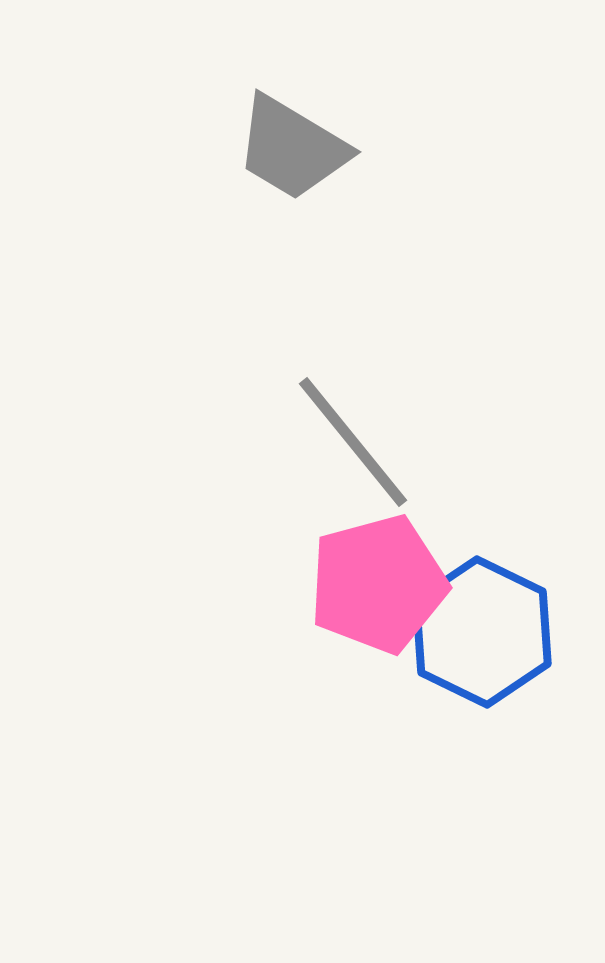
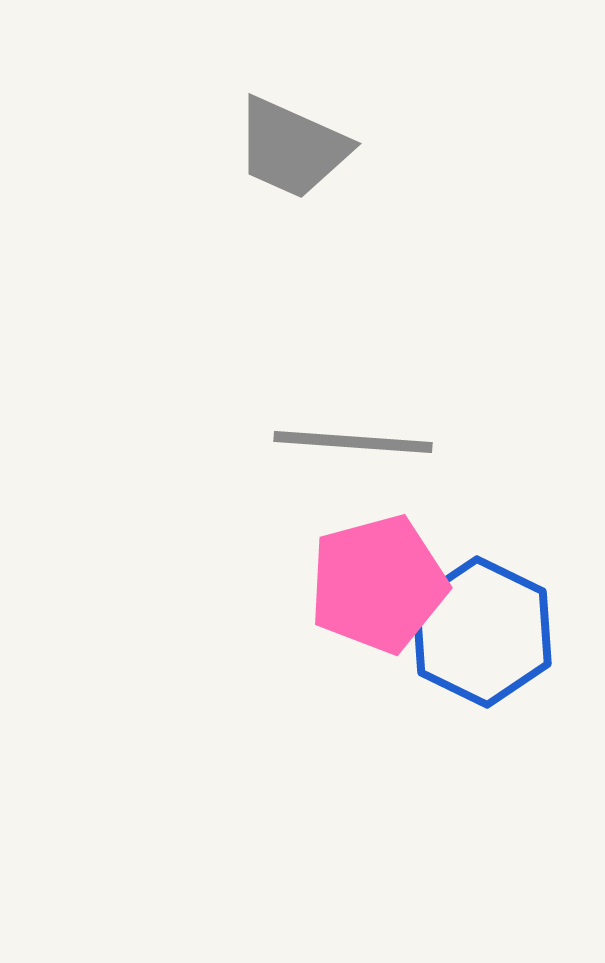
gray trapezoid: rotated 7 degrees counterclockwise
gray line: rotated 47 degrees counterclockwise
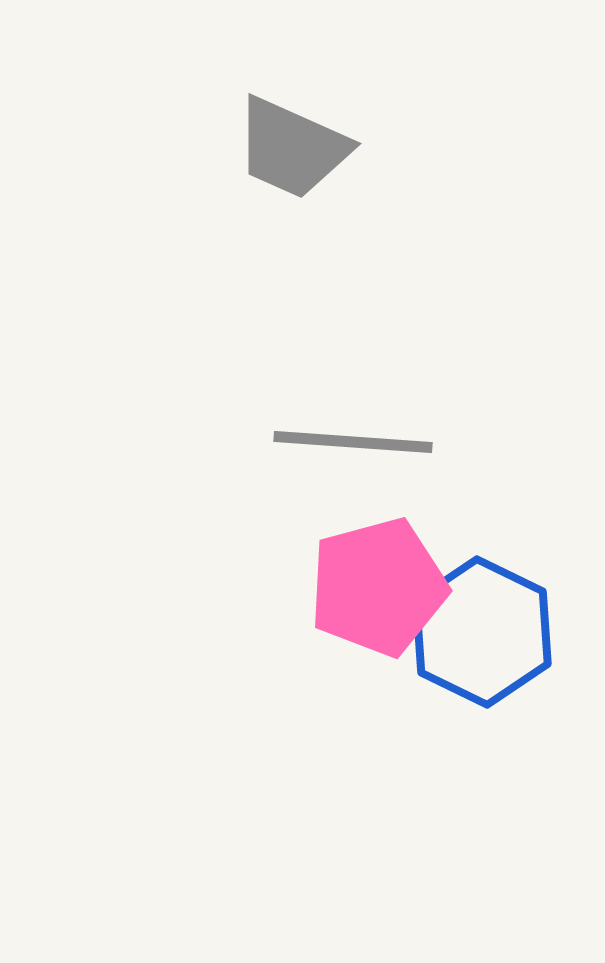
pink pentagon: moved 3 px down
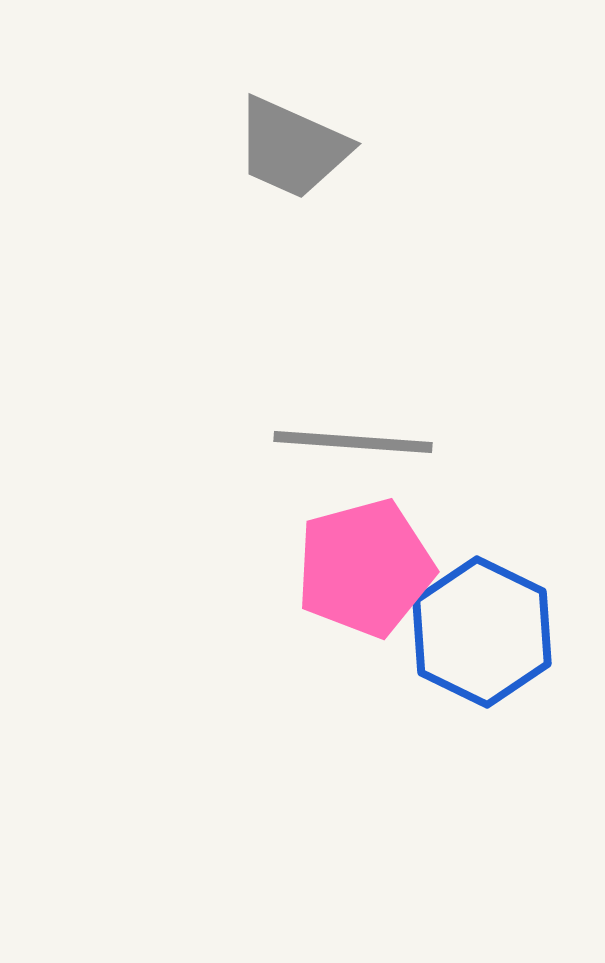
pink pentagon: moved 13 px left, 19 px up
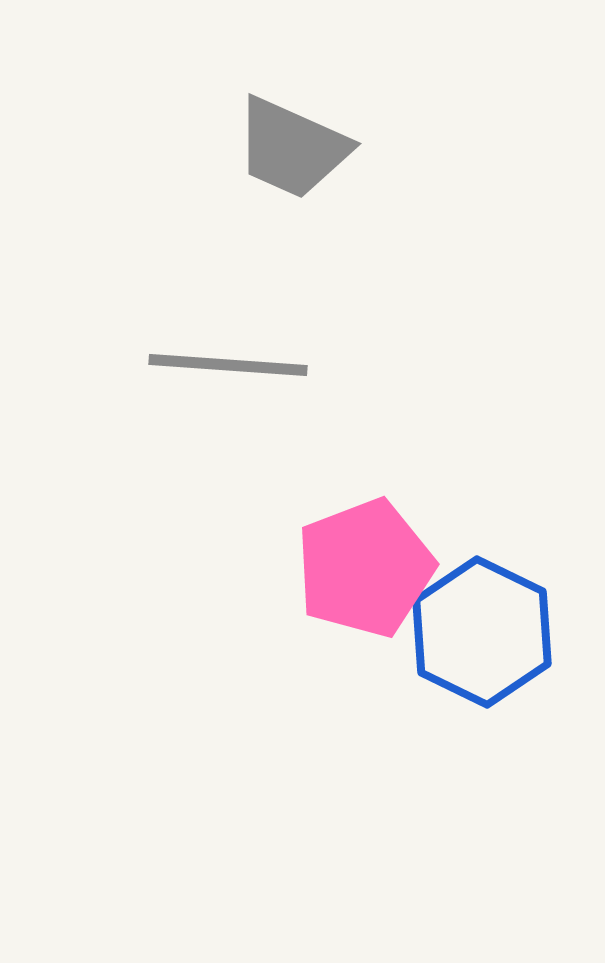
gray line: moved 125 px left, 77 px up
pink pentagon: rotated 6 degrees counterclockwise
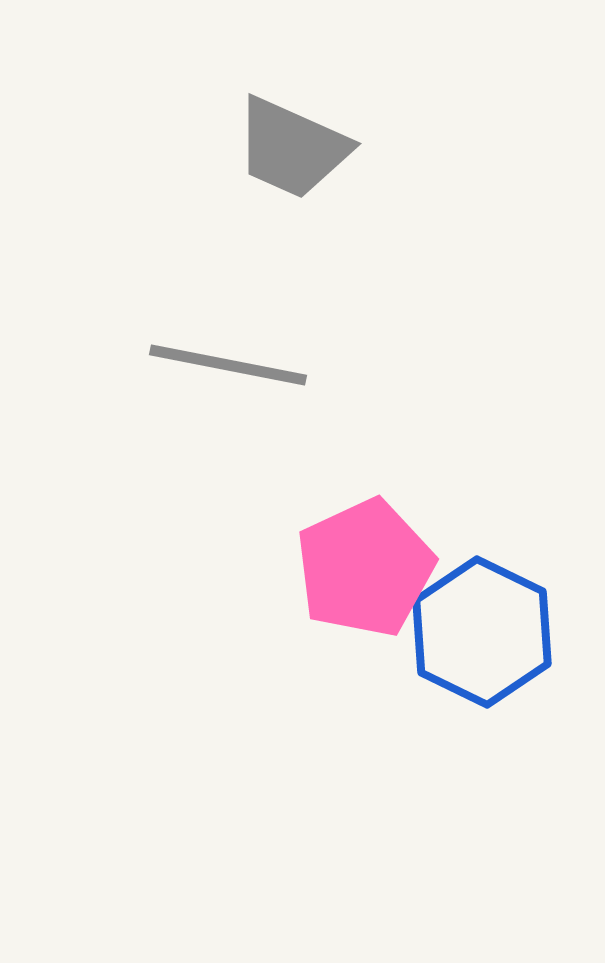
gray line: rotated 7 degrees clockwise
pink pentagon: rotated 4 degrees counterclockwise
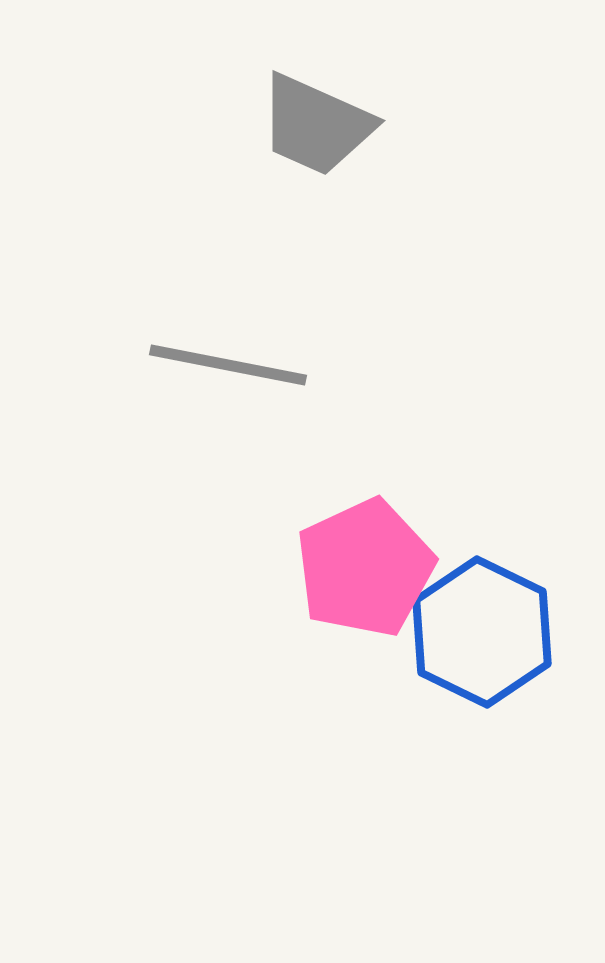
gray trapezoid: moved 24 px right, 23 px up
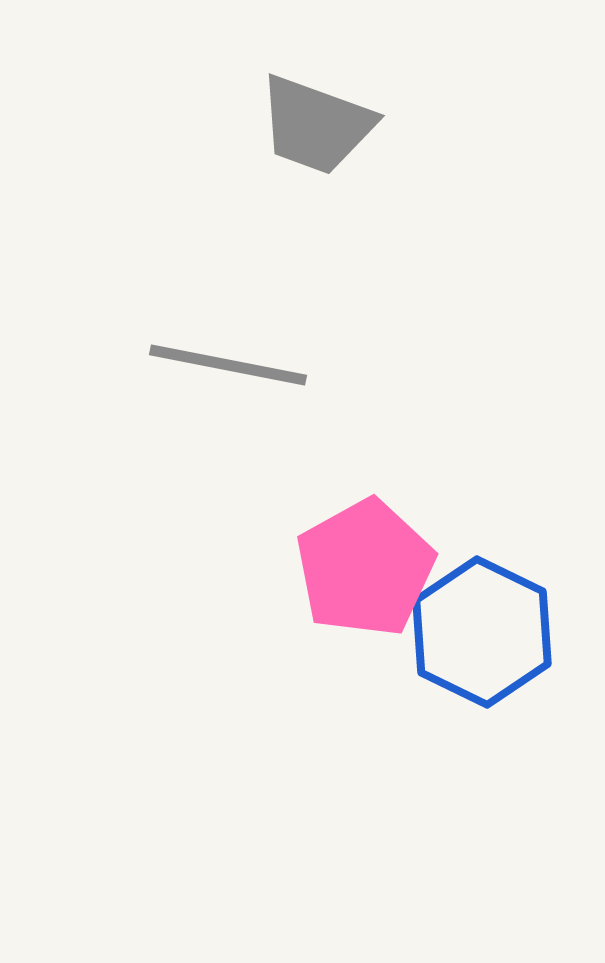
gray trapezoid: rotated 4 degrees counterclockwise
pink pentagon: rotated 4 degrees counterclockwise
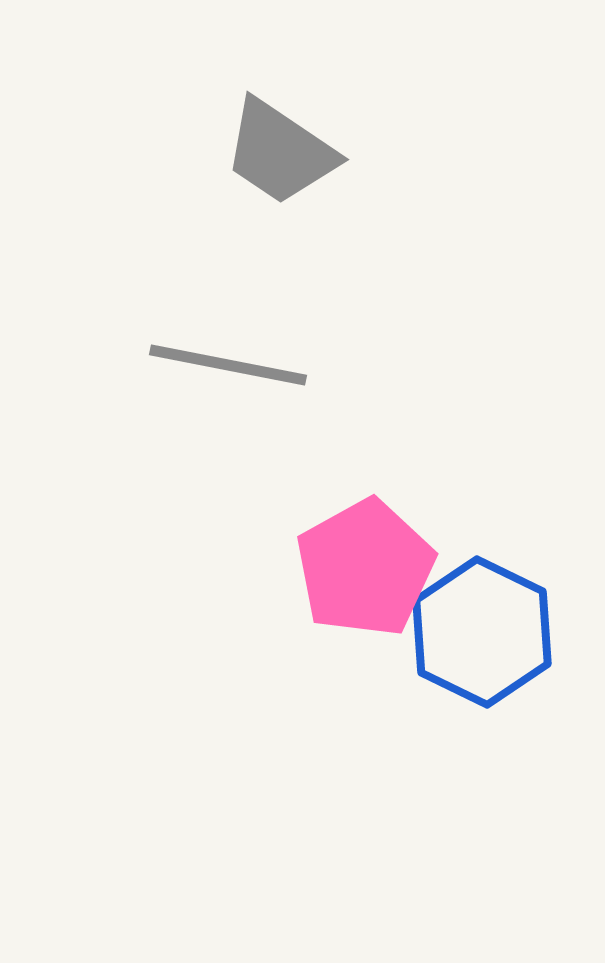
gray trapezoid: moved 36 px left, 27 px down; rotated 14 degrees clockwise
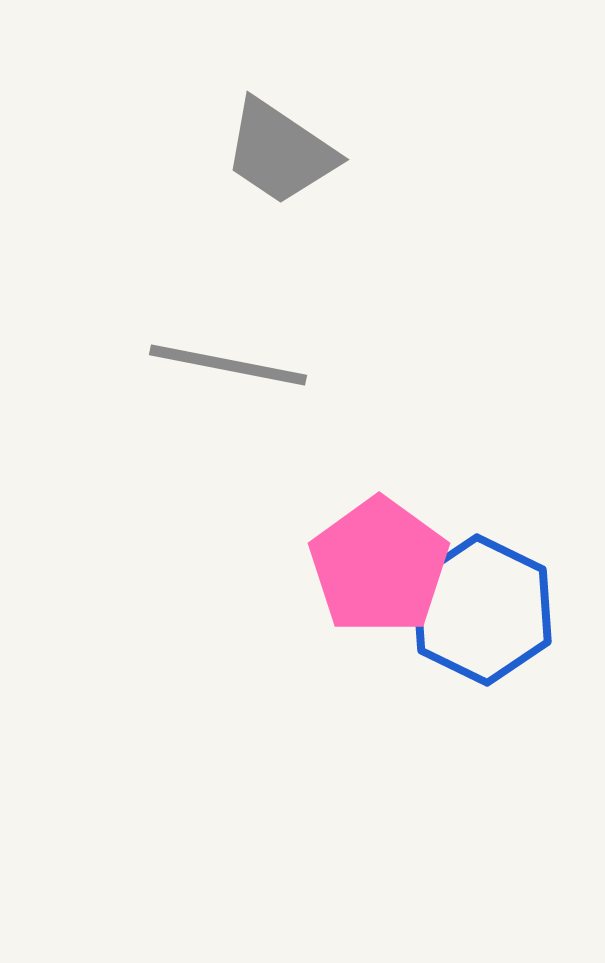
pink pentagon: moved 14 px right, 2 px up; rotated 7 degrees counterclockwise
blue hexagon: moved 22 px up
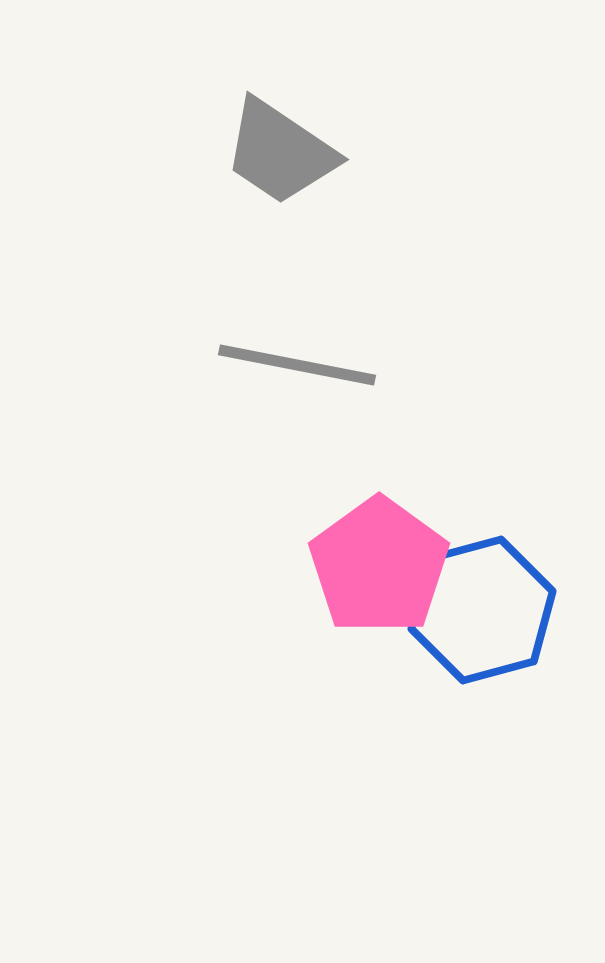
gray line: moved 69 px right
blue hexagon: rotated 19 degrees clockwise
